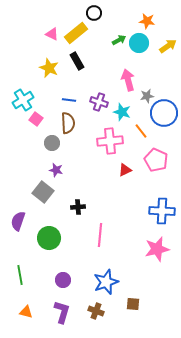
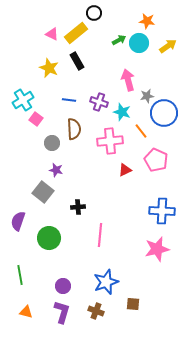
brown semicircle: moved 6 px right, 6 px down
purple circle: moved 6 px down
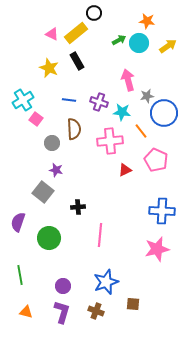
cyan star: rotated 12 degrees counterclockwise
purple semicircle: moved 1 px down
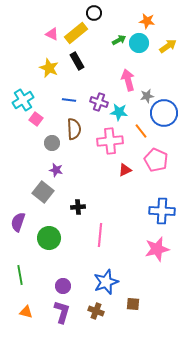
cyan star: moved 3 px left
